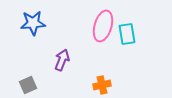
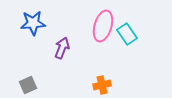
cyan rectangle: rotated 25 degrees counterclockwise
purple arrow: moved 12 px up
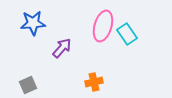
purple arrow: rotated 20 degrees clockwise
orange cross: moved 8 px left, 3 px up
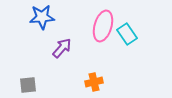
blue star: moved 9 px right, 6 px up
gray square: rotated 18 degrees clockwise
